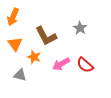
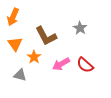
orange star: rotated 16 degrees clockwise
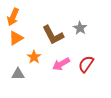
brown L-shape: moved 7 px right, 1 px up
orange triangle: moved 1 px right, 6 px up; rotated 35 degrees clockwise
red semicircle: moved 1 px right, 1 px up; rotated 84 degrees clockwise
gray triangle: moved 2 px left, 1 px up; rotated 16 degrees counterclockwise
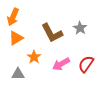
brown L-shape: moved 1 px left, 2 px up
